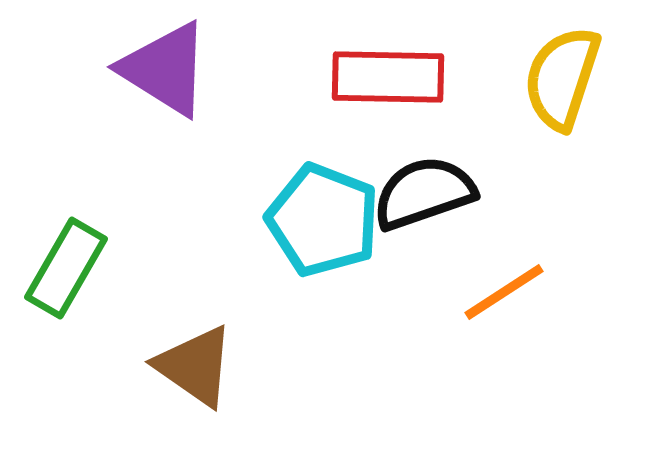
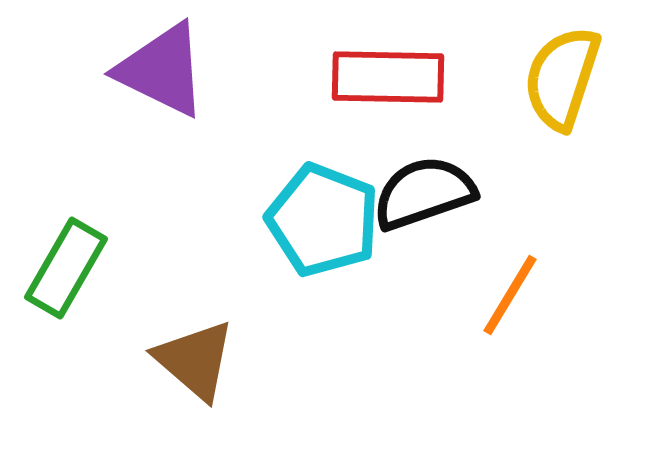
purple triangle: moved 3 px left, 1 px down; rotated 6 degrees counterclockwise
orange line: moved 6 px right, 3 px down; rotated 26 degrees counterclockwise
brown triangle: moved 6 px up; rotated 6 degrees clockwise
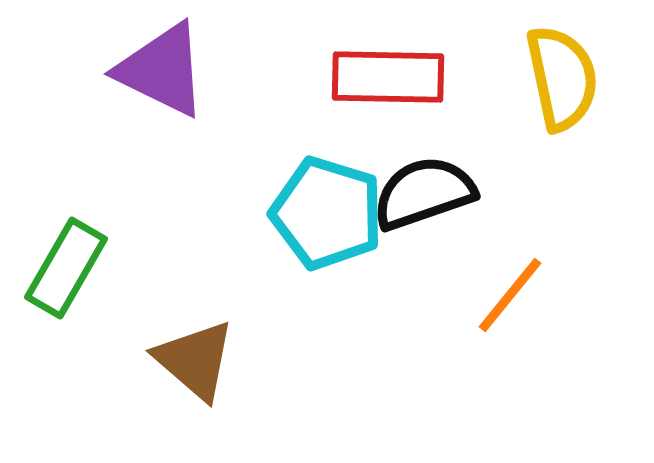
yellow semicircle: rotated 150 degrees clockwise
cyan pentagon: moved 4 px right, 7 px up; rotated 4 degrees counterclockwise
orange line: rotated 8 degrees clockwise
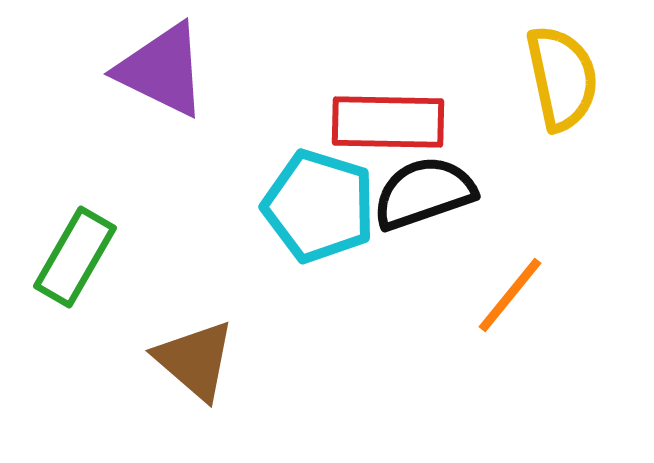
red rectangle: moved 45 px down
cyan pentagon: moved 8 px left, 7 px up
green rectangle: moved 9 px right, 11 px up
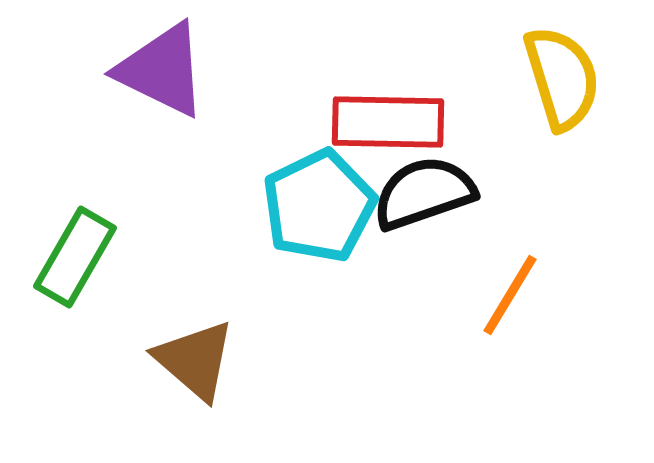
yellow semicircle: rotated 5 degrees counterclockwise
cyan pentagon: rotated 29 degrees clockwise
orange line: rotated 8 degrees counterclockwise
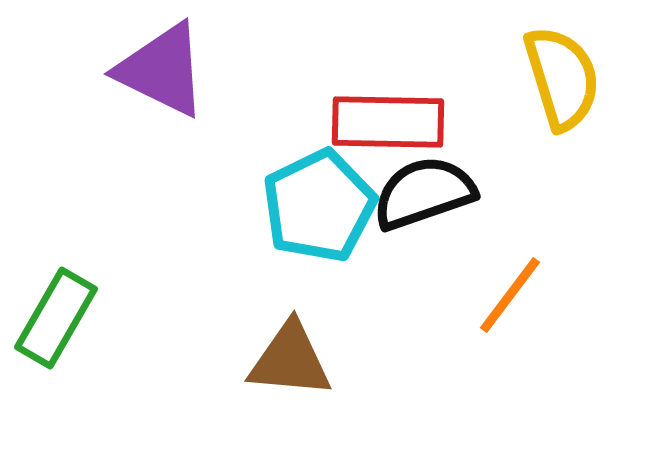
green rectangle: moved 19 px left, 61 px down
orange line: rotated 6 degrees clockwise
brown triangle: moved 95 px right; rotated 36 degrees counterclockwise
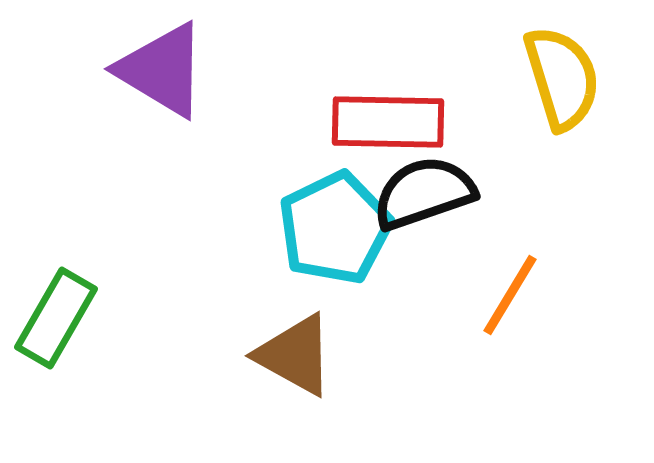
purple triangle: rotated 5 degrees clockwise
cyan pentagon: moved 16 px right, 22 px down
orange line: rotated 6 degrees counterclockwise
brown triangle: moved 5 px right, 5 px up; rotated 24 degrees clockwise
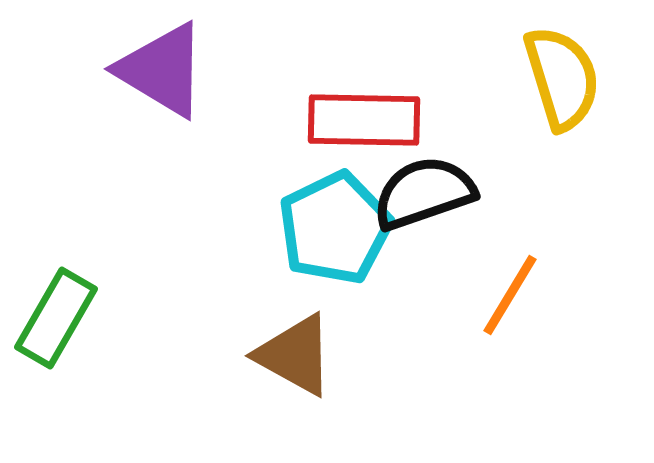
red rectangle: moved 24 px left, 2 px up
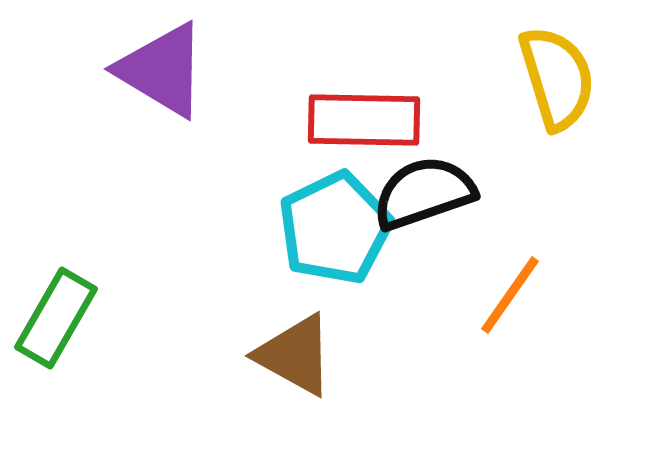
yellow semicircle: moved 5 px left
orange line: rotated 4 degrees clockwise
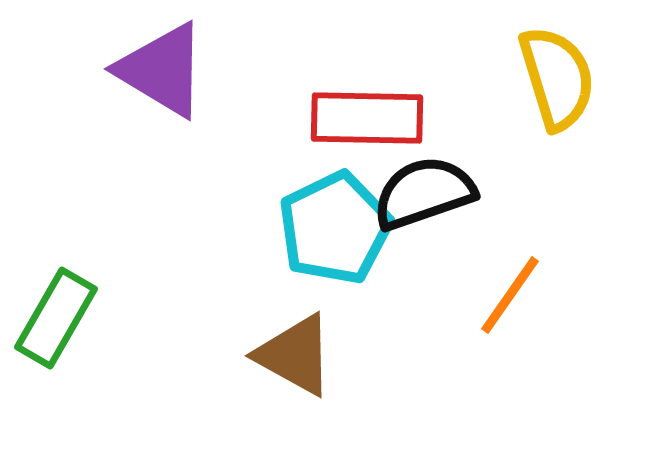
red rectangle: moved 3 px right, 2 px up
